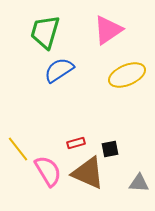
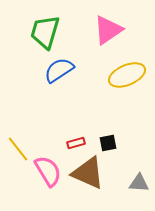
black square: moved 2 px left, 6 px up
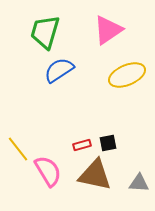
red rectangle: moved 6 px right, 2 px down
brown triangle: moved 7 px right, 2 px down; rotated 12 degrees counterclockwise
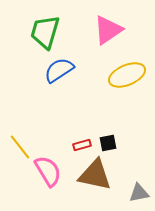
yellow line: moved 2 px right, 2 px up
gray triangle: moved 10 px down; rotated 15 degrees counterclockwise
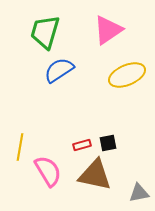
yellow line: rotated 48 degrees clockwise
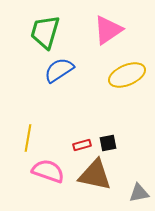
yellow line: moved 8 px right, 9 px up
pink semicircle: rotated 40 degrees counterclockwise
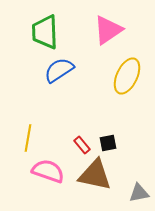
green trapezoid: rotated 18 degrees counterclockwise
yellow ellipse: moved 1 px down; rotated 42 degrees counterclockwise
red rectangle: rotated 66 degrees clockwise
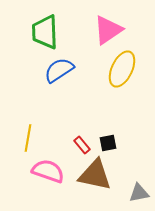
yellow ellipse: moved 5 px left, 7 px up
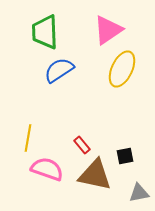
black square: moved 17 px right, 13 px down
pink semicircle: moved 1 px left, 2 px up
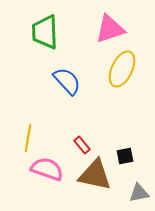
pink triangle: moved 2 px right, 1 px up; rotated 16 degrees clockwise
blue semicircle: moved 8 px right, 11 px down; rotated 80 degrees clockwise
